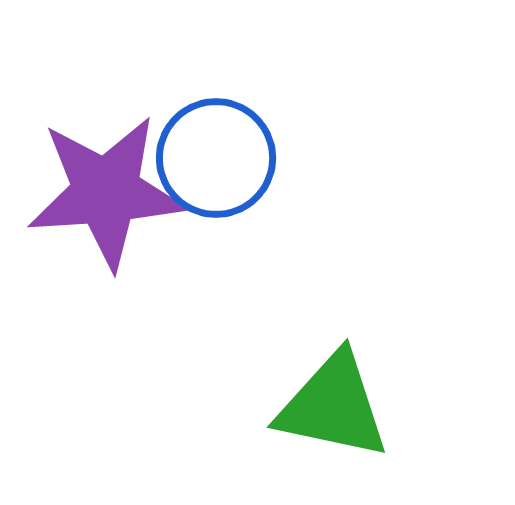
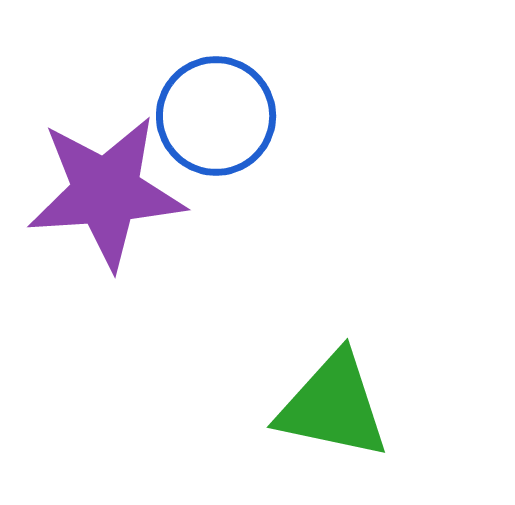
blue circle: moved 42 px up
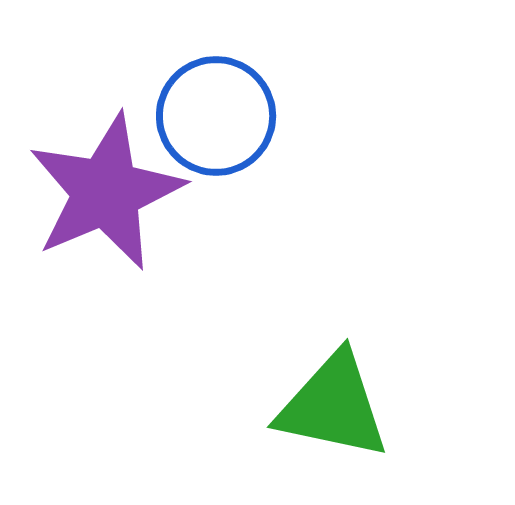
purple star: rotated 19 degrees counterclockwise
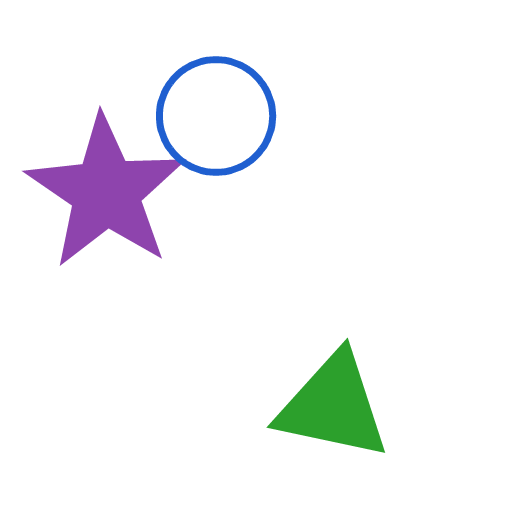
purple star: rotated 15 degrees counterclockwise
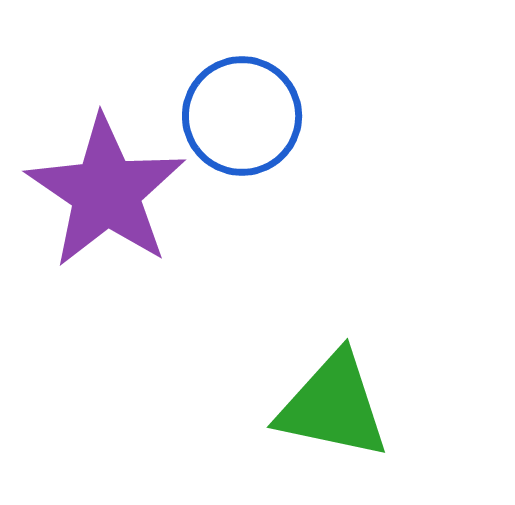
blue circle: moved 26 px right
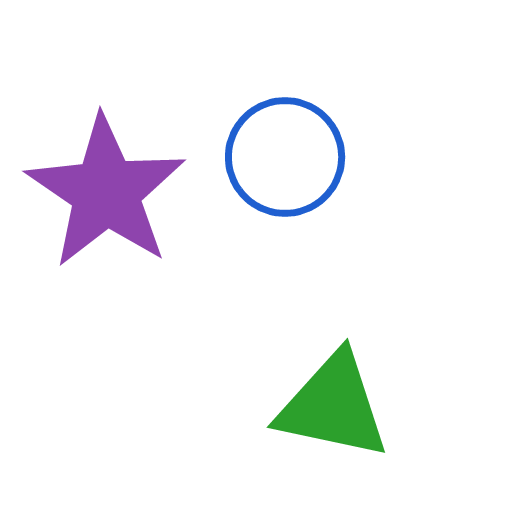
blue circle: moved 43 px right, 41 px down
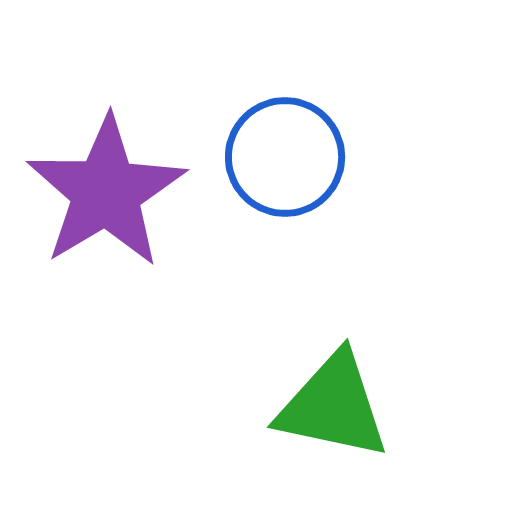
purple star: rotated 7 degrees clockwise
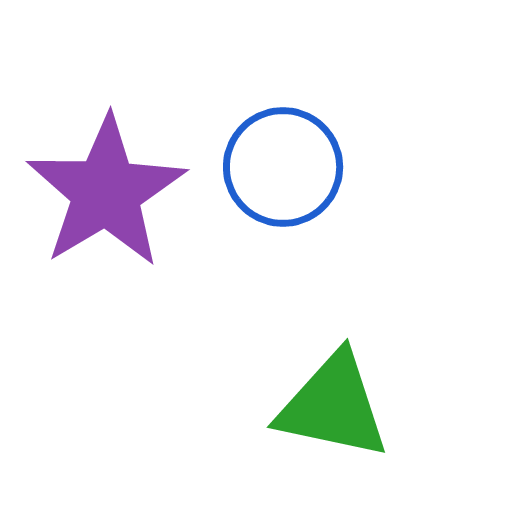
blue circle: moved 2 px left, 10 px down
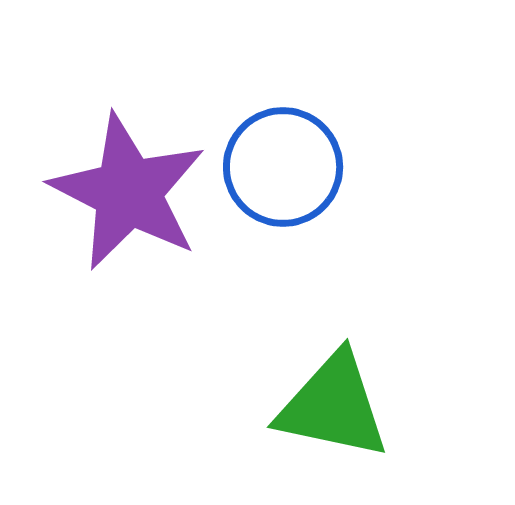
purple star: moved 22 px right; rotated 14 degrees counterclockwise
